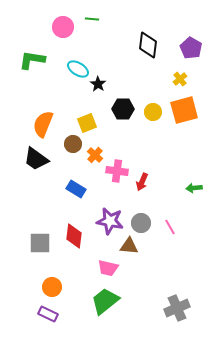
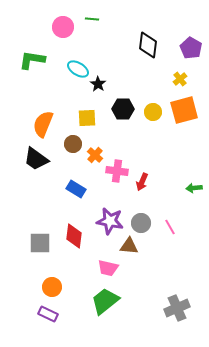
yellow square: moved 5 px up; rotated 18 degrees clockwise
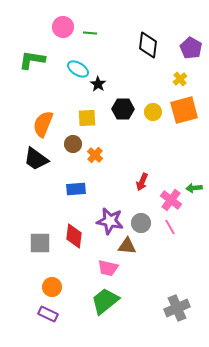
green line: moved 2 px left, 14 px down
pink cross: moved 54 px right, 29 px down; rotated 30 degrees clockwise
blue rectangle: rotated 36 degrees counterclockwise
brown triangle: moved 2 px left
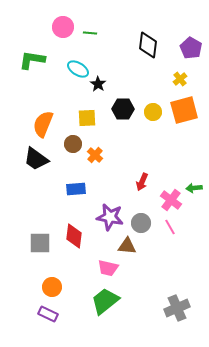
purple star: moved 4 px up
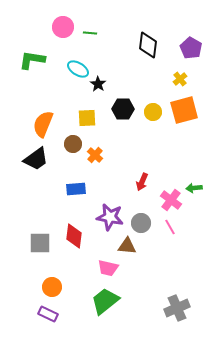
black trapezoid: rotated 72 degrees counterclockwise
